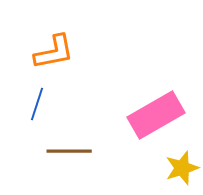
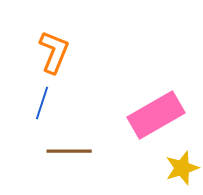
orange L-shape: rotated 57 degrees counterclockwise
blue line: moved 5 px right, 1 px up
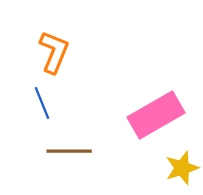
blue line: rotated 40 degrees counterclockwise
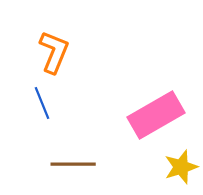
brown line: moved 4 px right, 13 px down
yellow star: moved 1 px left, 1 px up
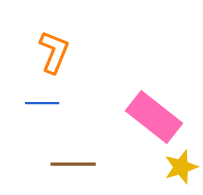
blue line: rotated 68 degrees counterclockwise
pink rectangle: moved 2 px left, 2 px down; rotated 68 degrees clockwise
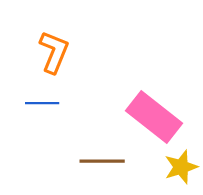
brown line: moved 29 px right, 3 px up
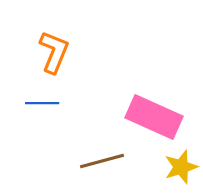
pink rectangle: rotated 14 degrees counterclockwise
brown line: rotated 15 degrees counterclockwise
